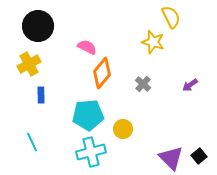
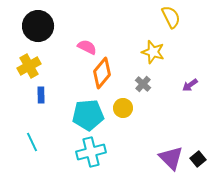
yellow star: moved 10 px down
yellow cross: moved 2 px down
yellow circle: moved 21 px up
black square: moved 1 px left, 3 px down
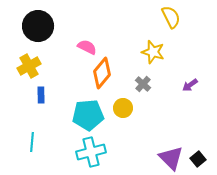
cyan line: rotated 30 degrees clockwise
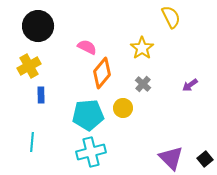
yellow star: moved 11 px left, 4 px up; rotated 20 degrees clockwise
black square: moved 7 px right
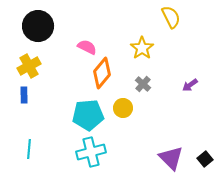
blue rectangle: moved 17 px left
cyan line: moved 3 px left, 7 px down
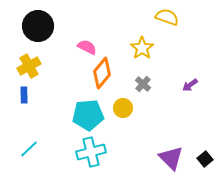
yellow semicircle: moved 4 px left; rotated 45 degrees counterclockwise
cyan line: rotated 42 degrees clockwise
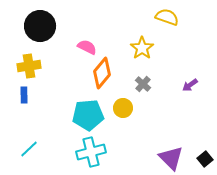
black circle: moved 2 px right
yellow cross: rotated 20 degrees clockwise
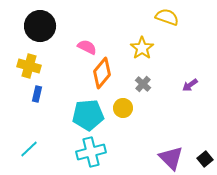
yellow cross: rotated 25 degrees clockwise
blue rectangle: moved 13 px right, 1 px up; rotated 14 degrees clockwise
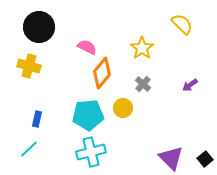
yellow semicircle: moved 15 px right, 7 px down; rotated 25 degrees clockwise
black circle: moved 1 px left, 1 px down
blue rectangle: moved 25 px down
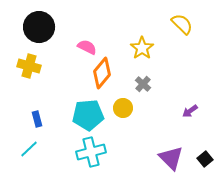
purple arrow: moved 26 px down
blue rectangle: rotated 28 degrees counterclockwise
